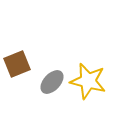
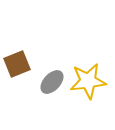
yellow star: rotated 21 degrees counterclockwise
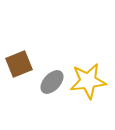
brown square: moved 2 px right
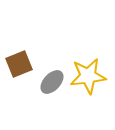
yellow star: moved 5 px up
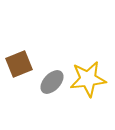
yellow star: moved 3 px down
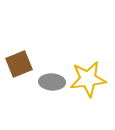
gray ellipse: rotated 50 degrees clockwise
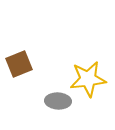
gray ellipse: moved 6 px right, 19 px down
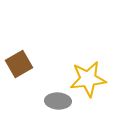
brown square: rotated 8 degrees counterclockwise
